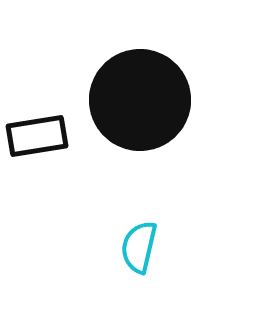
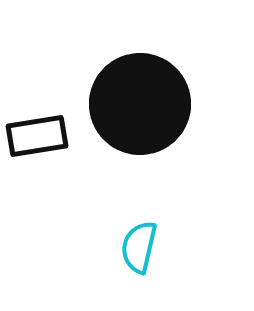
black circle: moved 4 px down
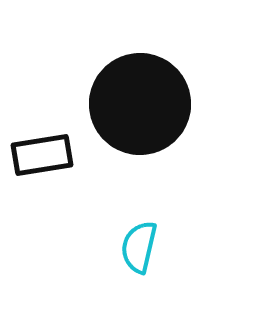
black rectangle: moved 5 px right, 19 px down
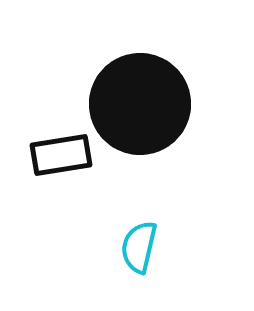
black rectangle: moved 19 px right
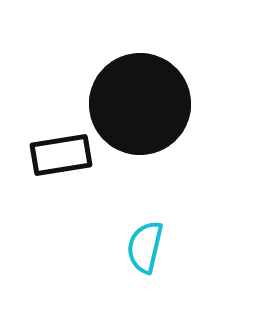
cyan semicircle: moved 6 px right
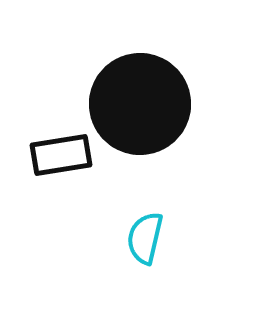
cyan semicircle: moved 9 px up
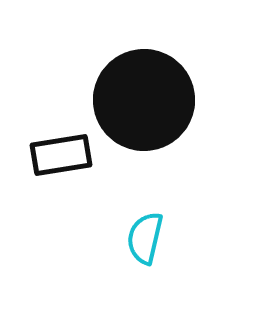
black circle: moved 4 px right, 4 px up
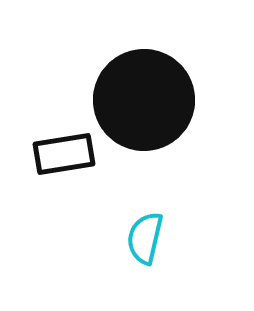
black rectangle: moved 3 px right, 1 px up
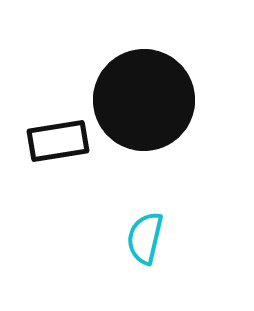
black rectangle: moved 6 px left, 13 px up
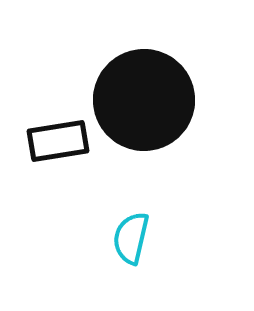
cyan semicircle: moved 14 px left
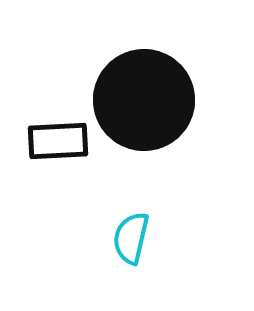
black rectangle: rotated 6 degrees clockwise
